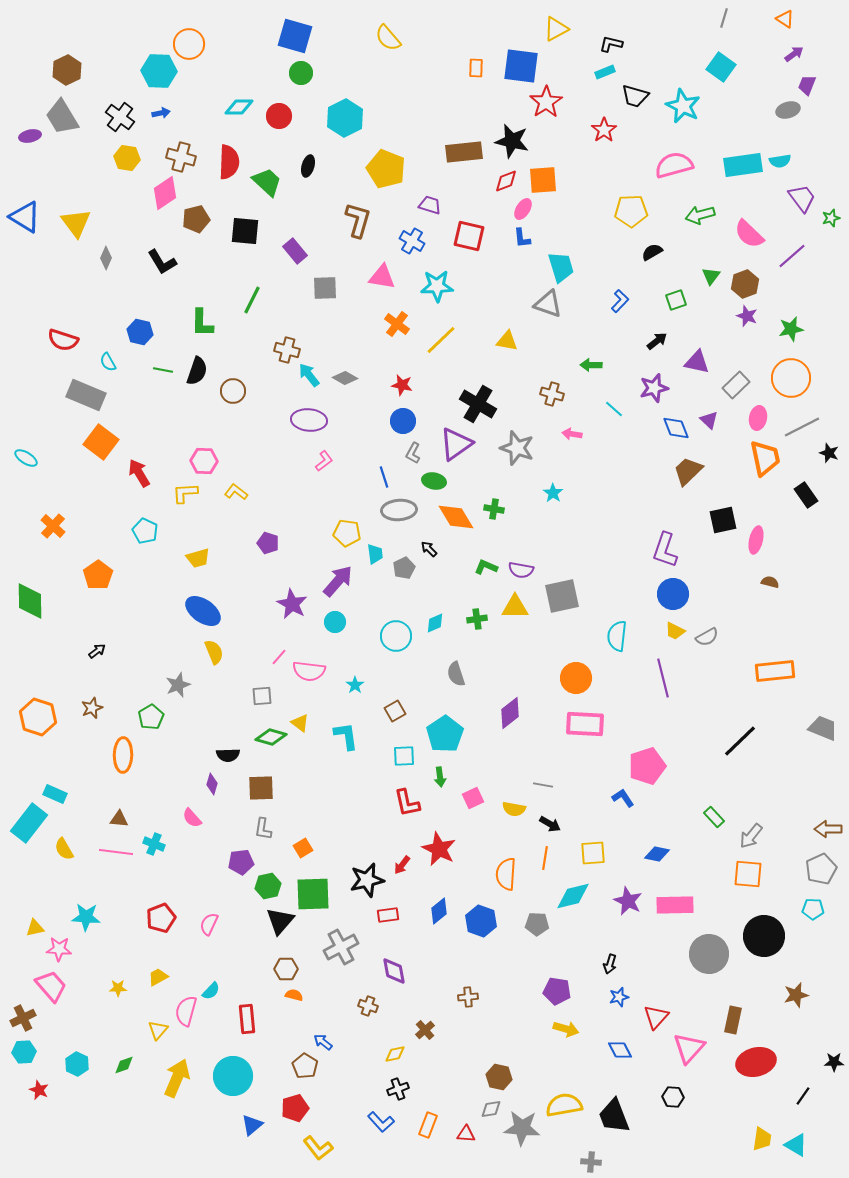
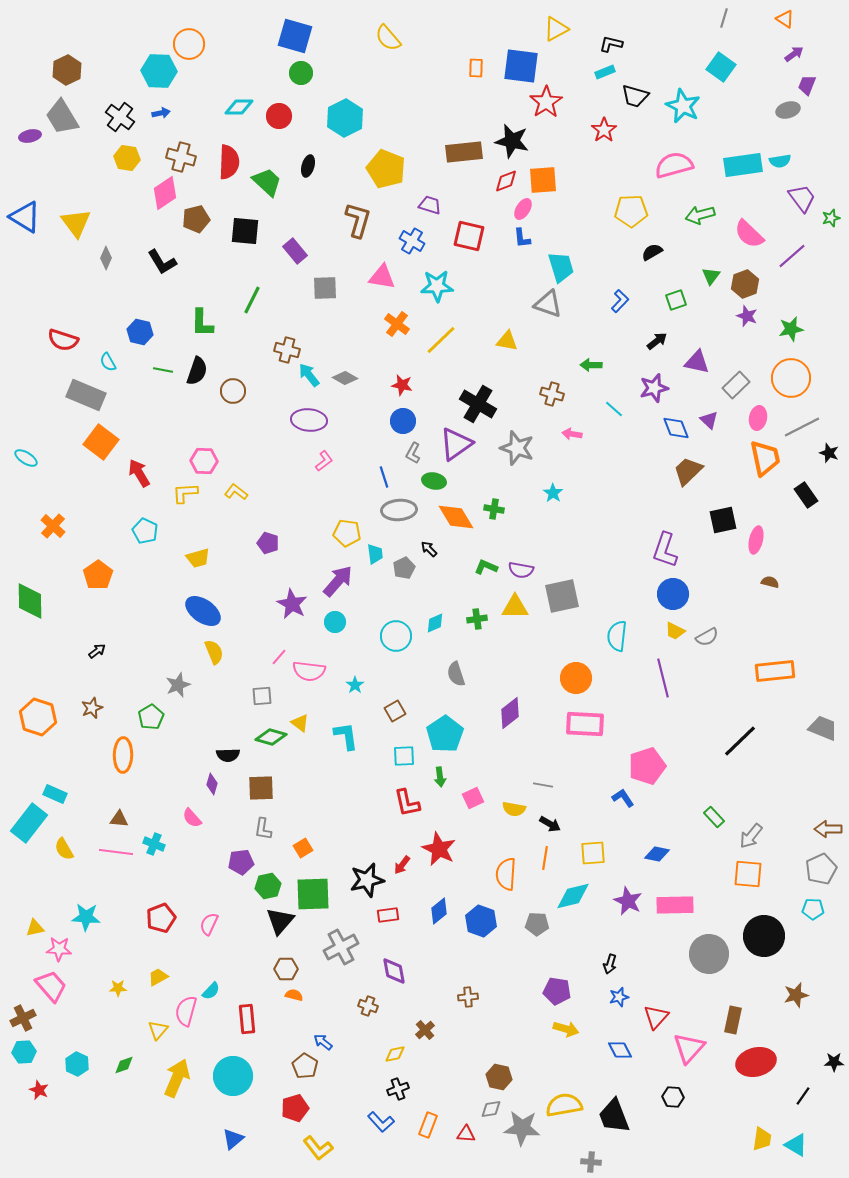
blue triangle at (252, 1125): moved 19 px left, 14 px down
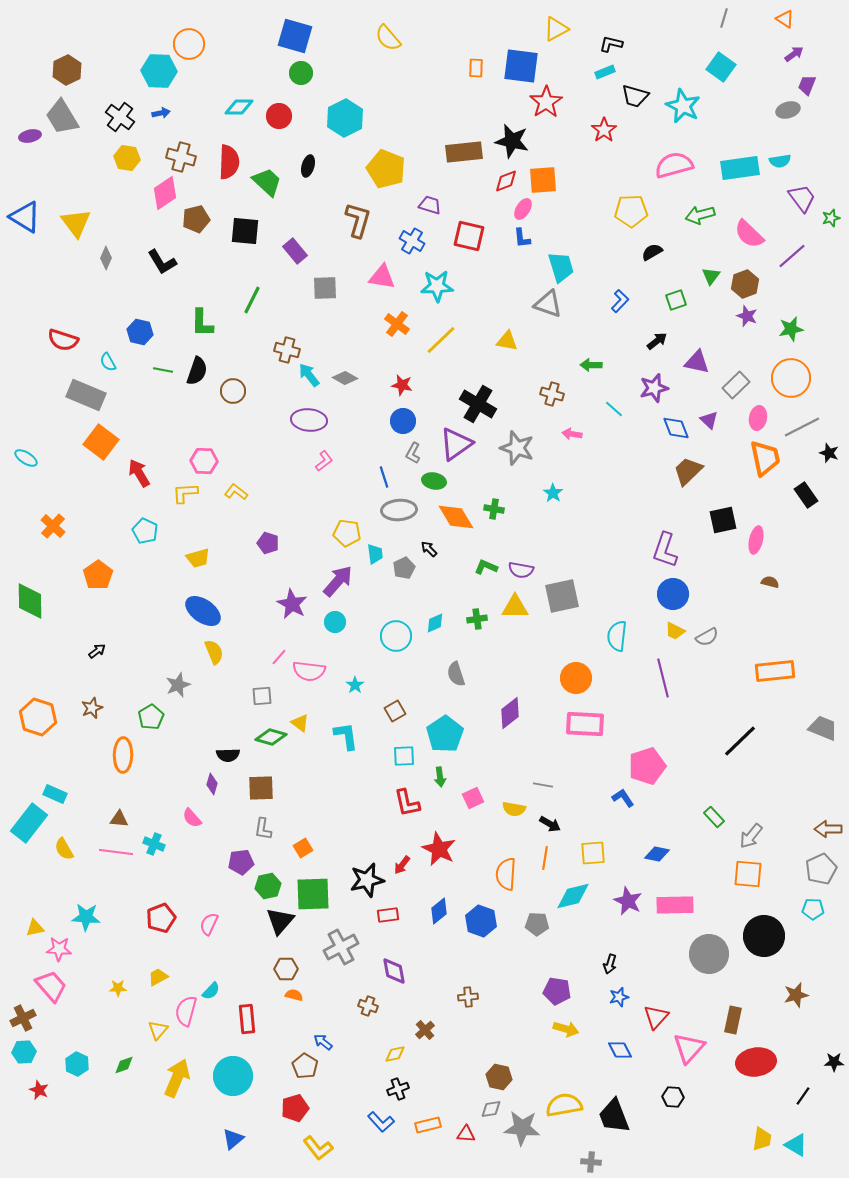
cyan rectangle at (743, 165): moved 3 px left, 3 px down
red ellipse at (756, 1062): rotated 6 degrees clockwise
orange rectangle at (428, 1125): rotated 55 degrees clockwise
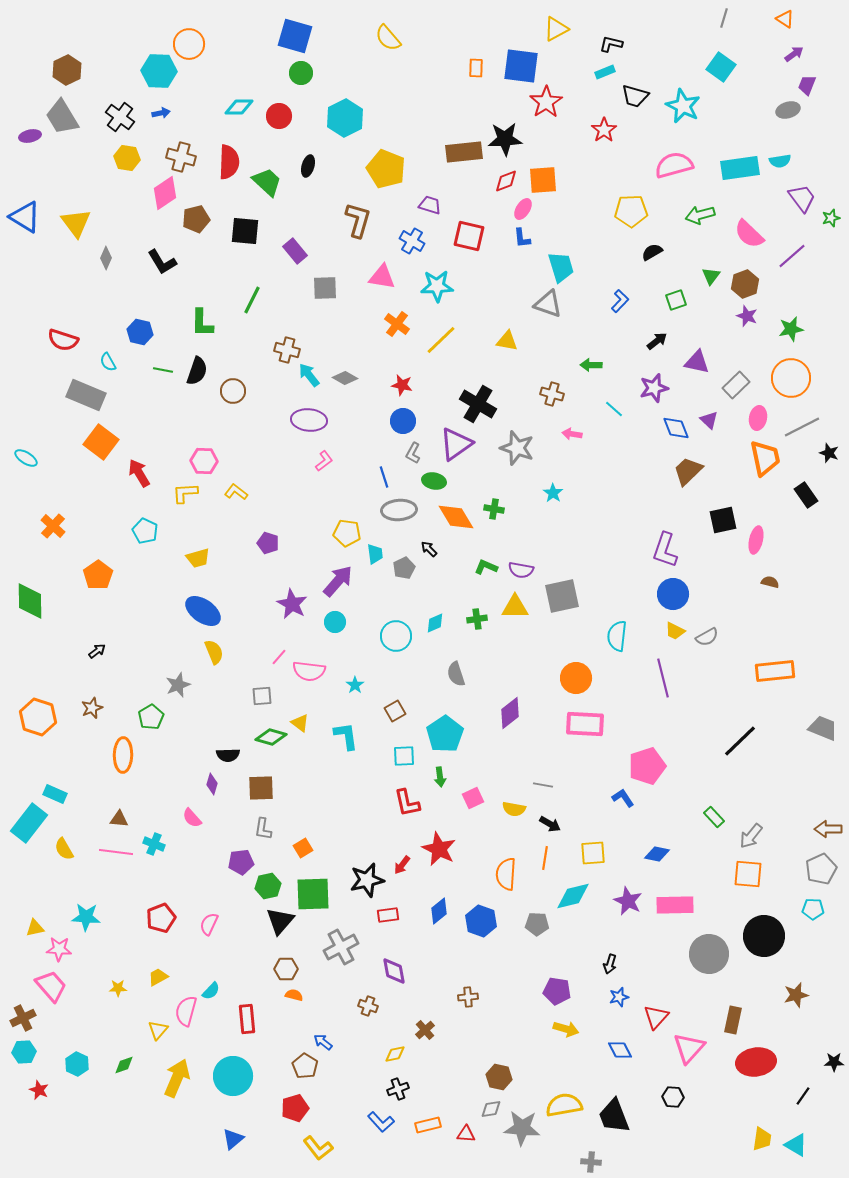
black star at (512, 141): moved 7 px left, 2 px up; rotated 16 degrees counterclockwise
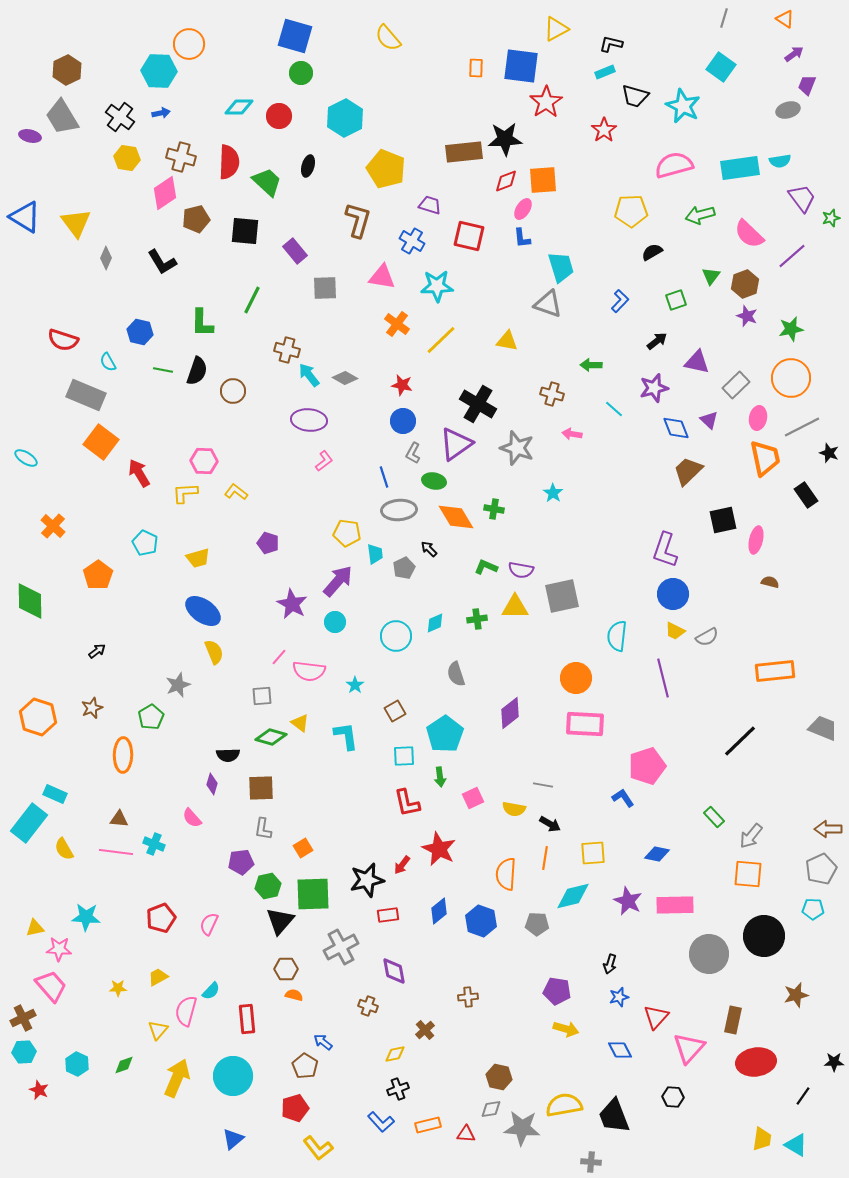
purple ellipse at (30, 136): rotated 25 degrees clockwise
cyan pentagon at (145, 531): moved 12 px down
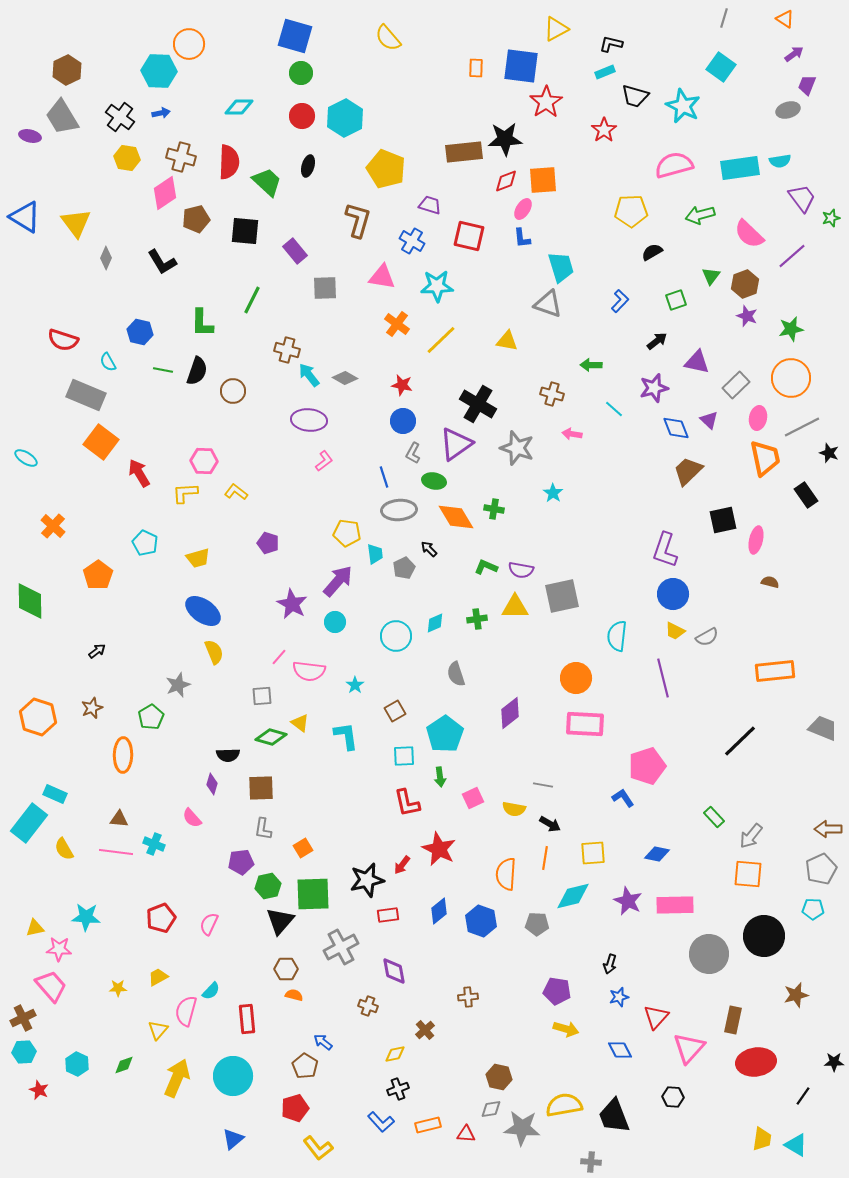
red circle at (279, 116): moved 23 px right
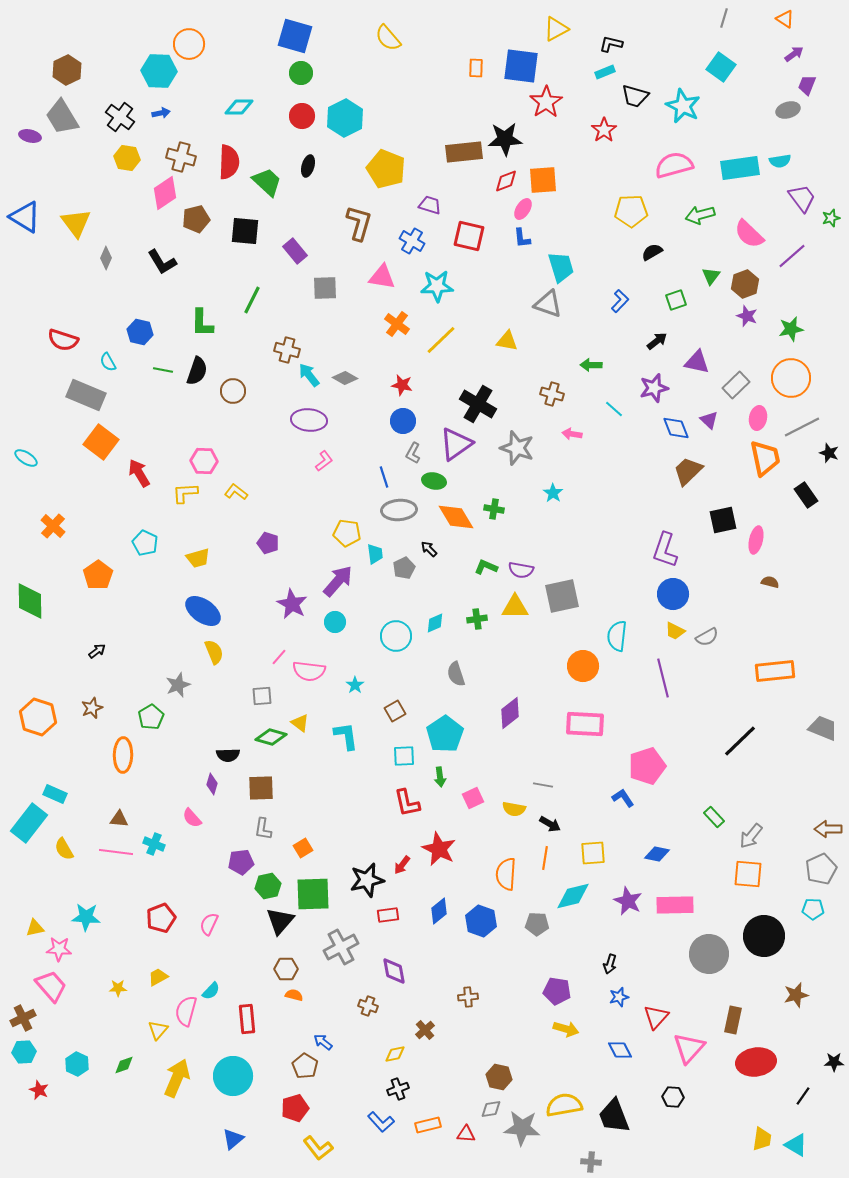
brown L-shape at (358, 220): moved 1 px right, 3 px down
orange circle at (576, 678): moved 7 px right, 12 px up
